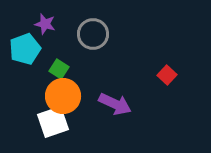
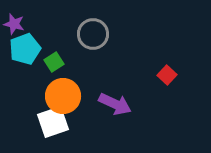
purple star: moved 31 px left
green square: moved 5 px left, 7 px up; rotated 24 degrees clockwise
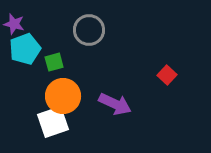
gray circle: moved 4 px left, 4 px up
green square: rotated 18 degrees clockwise
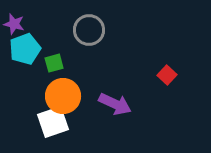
green square: moved 1 px down
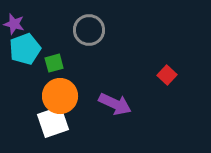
orange circle: moved 3 px left
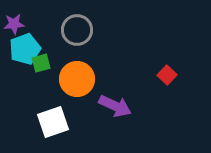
purple star: rotated 20 degrees counterclockwise
gray circle: moved 12 px left
green square: moved 13 px left
orange circle: moved 17 px right, 17 px up
purple arrow: moved 2 px down
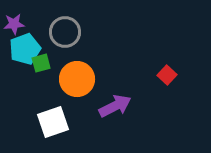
gray circle: moved 12 px left, 2 px down
purple arrow: rotated 52 degrees counterclockwise
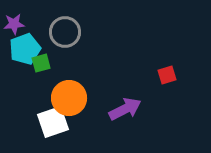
red square: rotated 30 degrees clockwise
orange circle: moved 8 px left, 19 px down
purple arrow: moved 10 px right, 3 px down
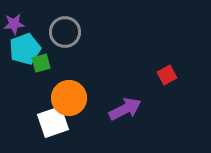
red square: rotated 12 degrees counterclockwise
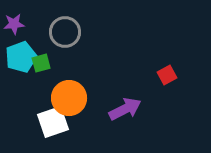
cyan pentagon: moved 4 px left, 8 px down
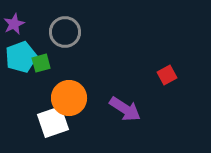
purple star: rotated 20 degrees counterclockwise
purple arrow: rotated 60 degrees clockwise
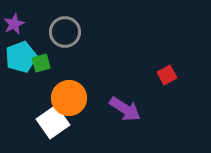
white square: rotated 16 degrees counterclockwise
